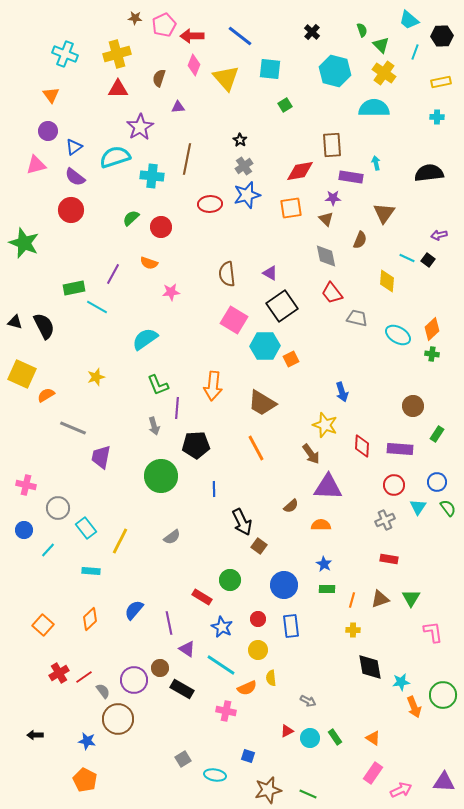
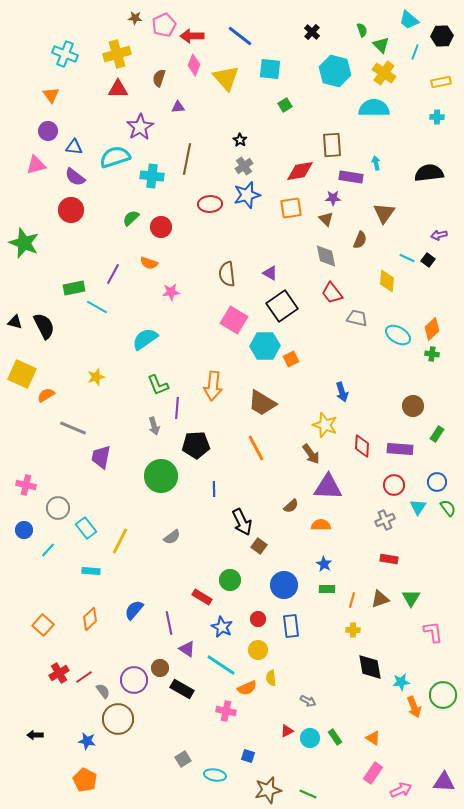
blue triangle at (74, 147): rotated 42 degrees clockwise
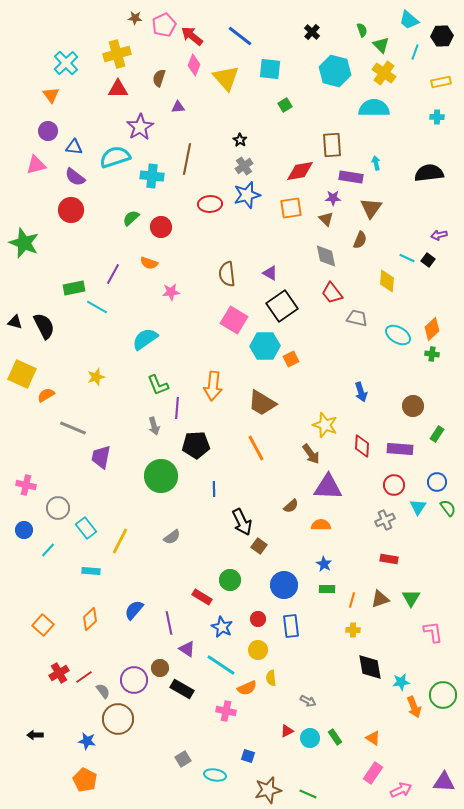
red arrow at (192, 36): rotated 40 degrees clockwise
cyan cross at (65, 54): moved 1 px right, 9 px down; rotated 25 degrees clockwise
brown triangle at (384, 213): moved 13 px left, 5 px up
blue arrow at (342, 392): moved 19 px right
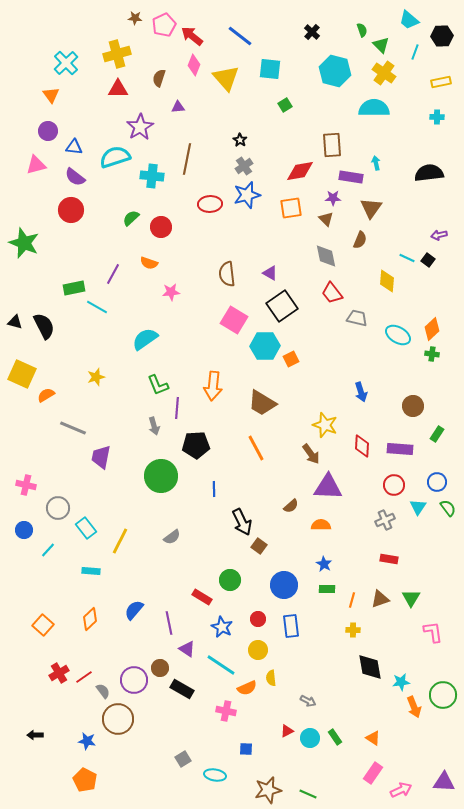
blue square at (248, 756): moved 2 px left, 7 px up; rotated 16 degrees counterclockwise
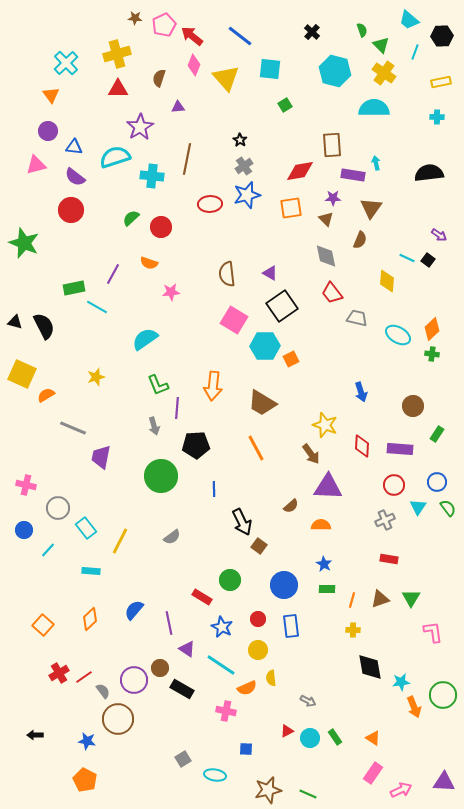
purple rectangle at (351, 177): moved 2 px right, 2 px up
purple arrow at (439, 235): rotated 133 degrees counterclockwise
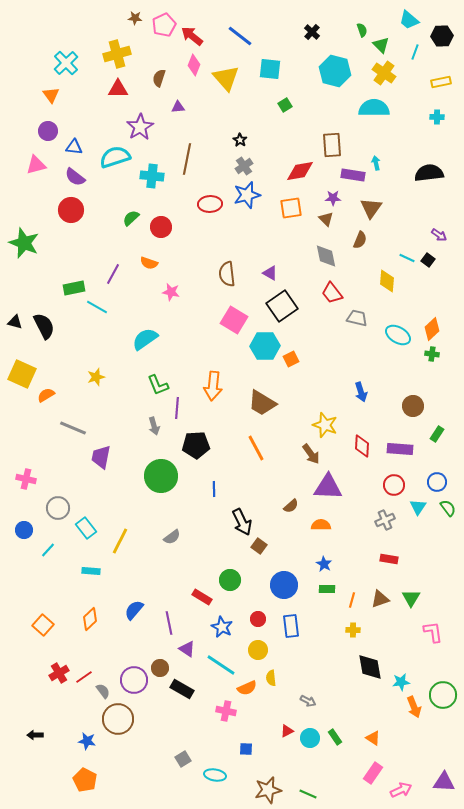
pink star at (171, 292): rotated 18 degrees clockwise
pink cross at (26, 485): moved 6 px up
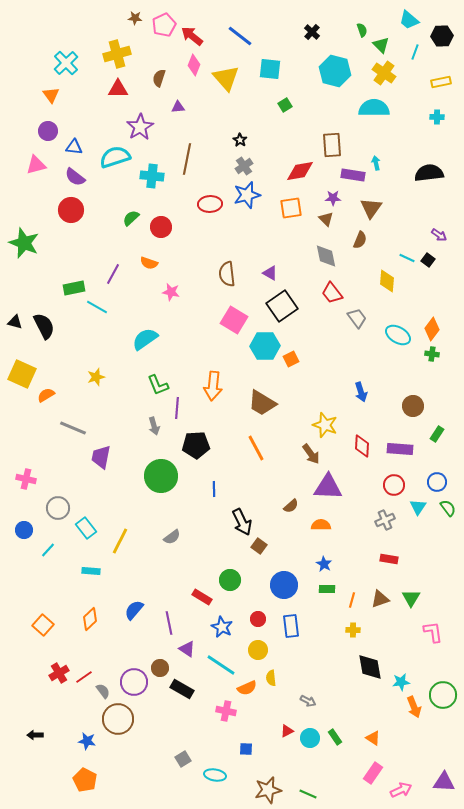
gray trapezoid at (357, 318): rotated 40 degrees clockwise
orange diamond at (432, 329): rotated 10 degrees counterclockwise
purple circle at (134, 680): moved 2 px down
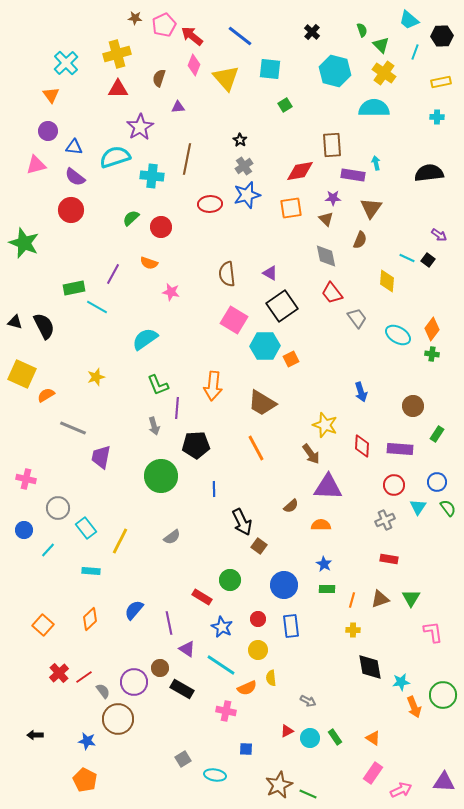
red cross at (59, 673): rotated 12 degrees counterclockwise
brown star at (268, 790): moved 11 px right, 5 px up; rotated 12 degrees counterclockwise
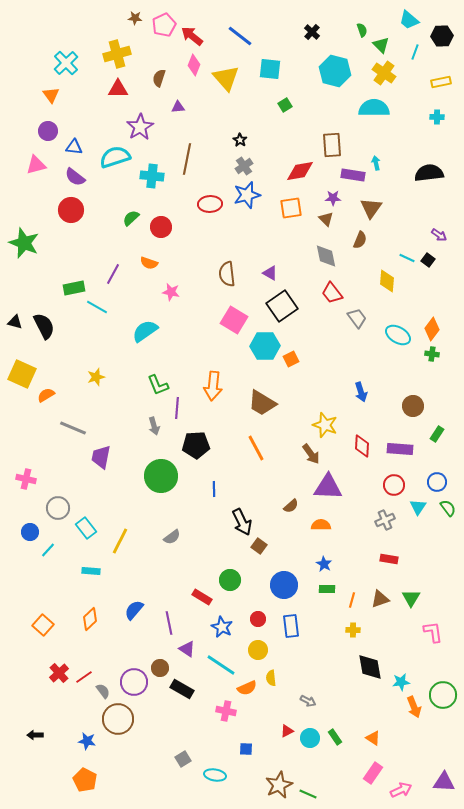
cyan semicircle at (145, 339): moved 8 px up
blue circle at (24, 530): moved 6 px right, 2 px down
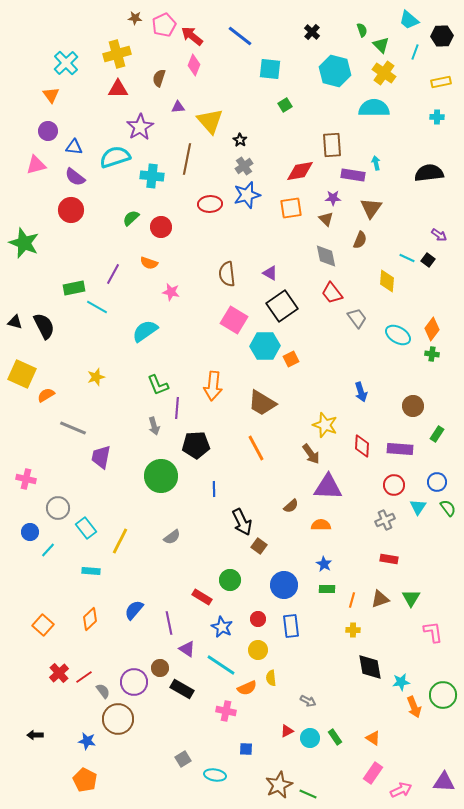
yellow triangle at (226, 78): moved 16 px left, 43 px down
